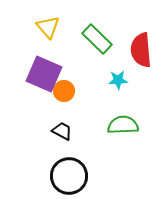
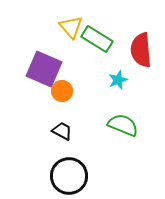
yellow triangle: moved 23 px right
green rectangle: rotated 12 degrees counterclockwise
purple square: moved 5 px up
cyan star: rotated 18 degrees counterclockwise
orange circle: moved 2 px left
green semicircle: rotated 24 degrees clockwise
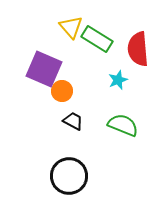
red semicircle: moved 3 px left, 1 px up
black trapezoid: moved 11 px right, 10 px up
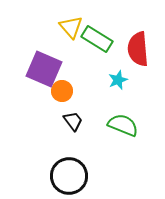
black trapezoid: rotated 25 degrees clockwise
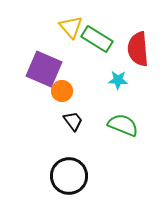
cyan star: rotated 24 degrees clockwise
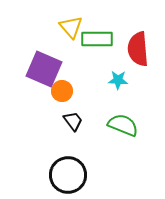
green rectangle: rotated 32 degrees counterclockwise
black circle: moved 1 px left, 1 px up
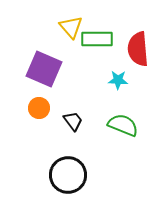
orange circle: moved 23 px left, 17 px down
